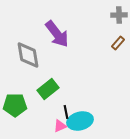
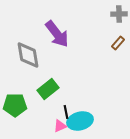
gray cross: moved 1 px up
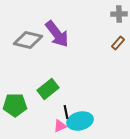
gray diamond: moved 15 px up; rotated 68 degrees counterclockwise
